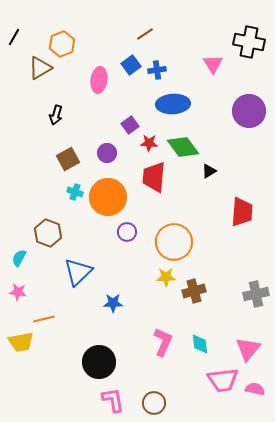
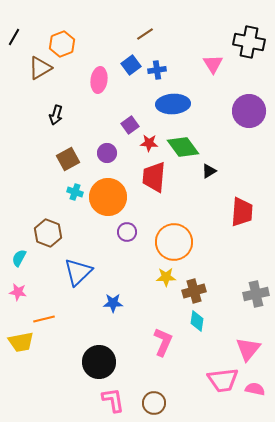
cyan diamond at (200, 344): moved 3 px left, 23 px up; rotated 15 degrees clockwise
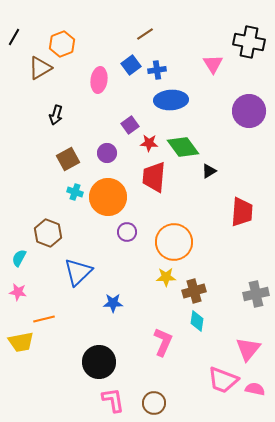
blue ellipse at (173, 104): moved 2 px left, 4 px up
pink trapezoid at (223, 380): rotated 28 degrees clockwise
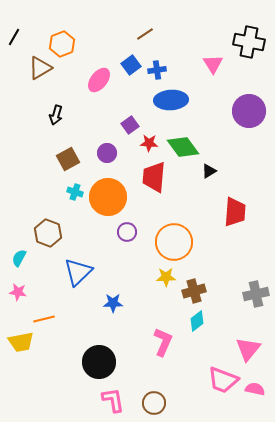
pink ellipse at (99, 80): rotated 30 degrees clockwise
red trapezoid at (242, 212): moved 7 px left
cyan diamond at (197, 321): rotated 45 degrees clockwise
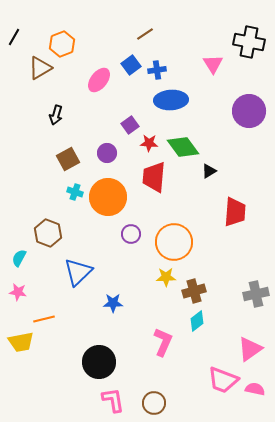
purple circle at (127, 232): moved 4 px right, 2 px down
pink triangle at (248, 349): moved 2 px right; rotated 16 degrees clockwise
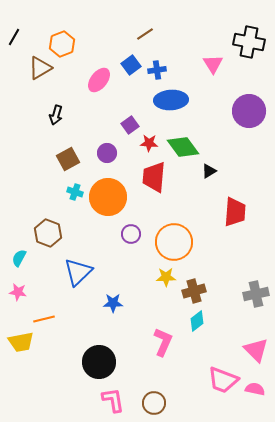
pink triangle at (250, 349): moved 6 px right, 1 px down; rotated 40 degrees counterclockwise
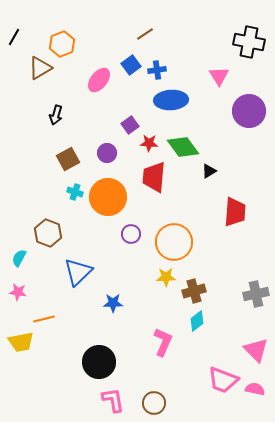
pink triangle at (213, 64): moved 6 px right, 12 px down
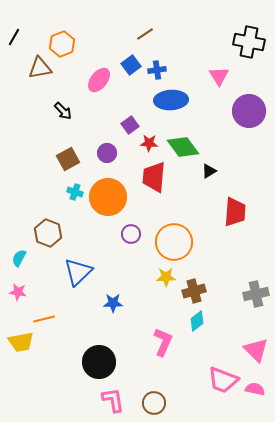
brown triangle at (40, 68): rotated 20 degrees clockwise
black arrow at (56, 115): moved 7 px right, 4 px up; rotated 60 degrees counterclockwise
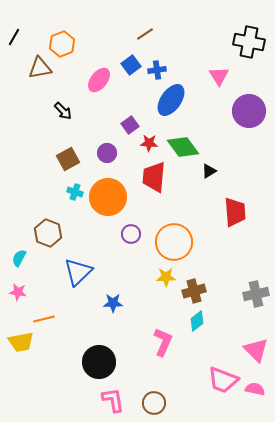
blue ellipse at (171, 100): rotated 52 degrees counterclockwise
red trapezoid at (235, 212): rotated 8 degrees counterclockwise
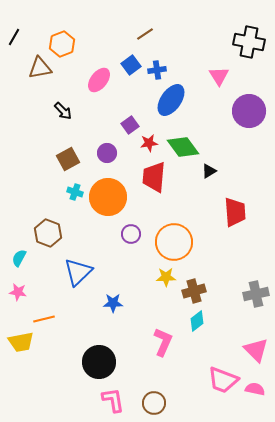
red star at (149, 143): rotated 12 degrees counterclockwise
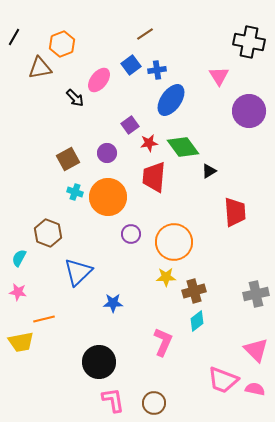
black arrow at (63, 111): moved 12 px right, 13 px up
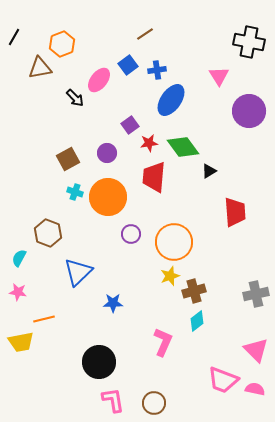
blue square at (131, 65): moved 3 px left
yellow star at (166, 277): moved 4 px right, 1 px up; rotated 18 degrees counterclockwise
